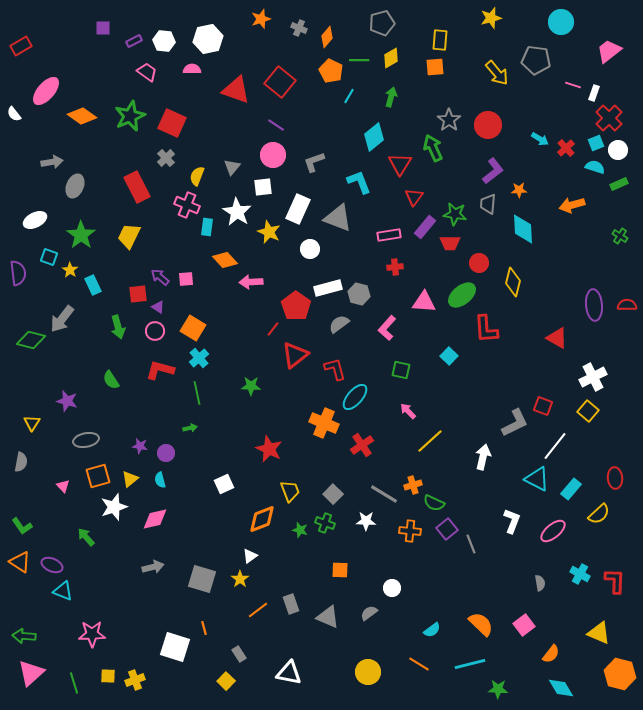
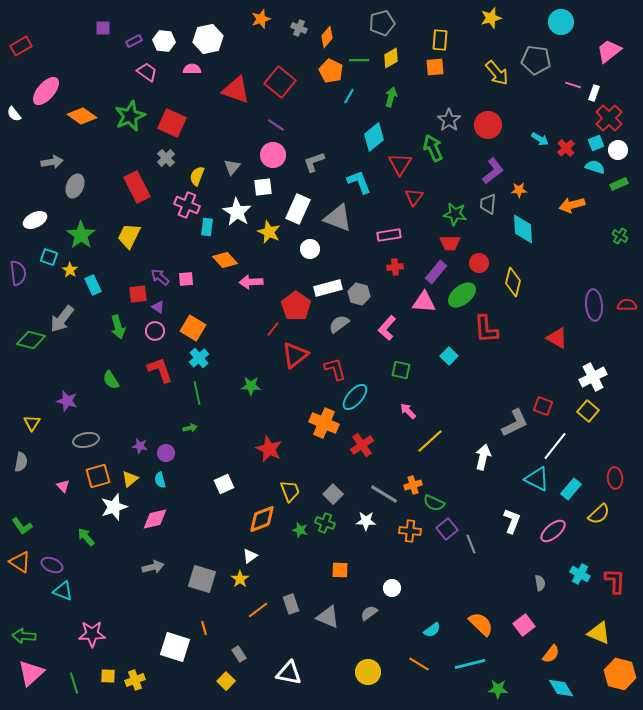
purple rectangle at (425, 227): moved 11 px right, 45 px down
red L-shape at (160, 370): rotated 56 degrees clockwise
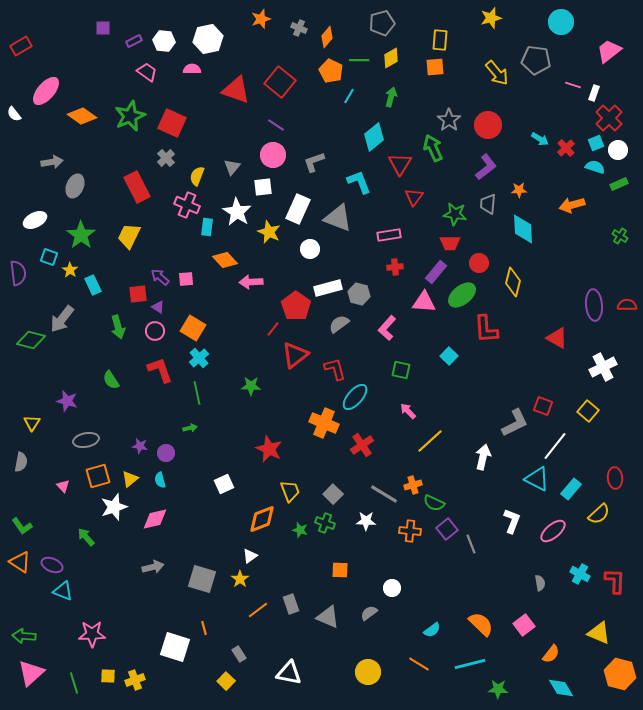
purple L-shape at (493, 171): moved 7 px left, 4 px up
white cross at (593, 377): moved 10 px right, 10 px up
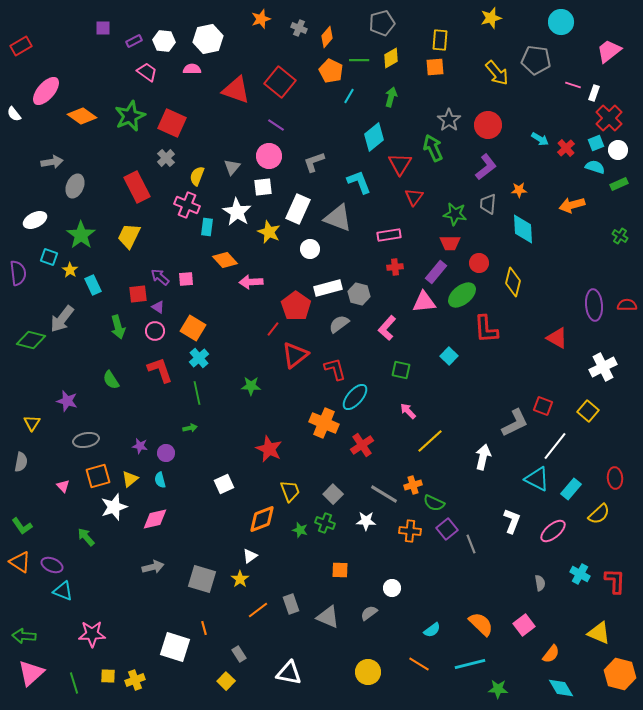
pink circle at (273, 155): moved 4 px left, 1 px down
pink triangle at (424, 302): rotated 10 degrees counterclockwise
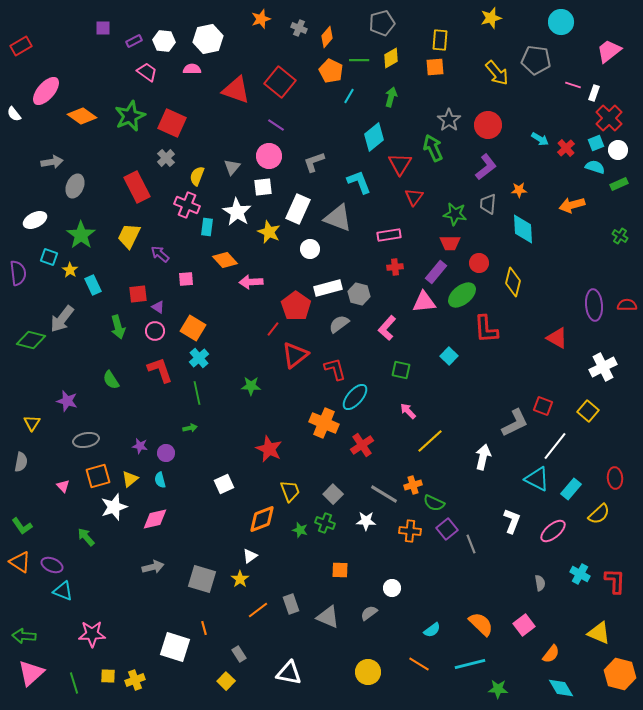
purple arrow at (160, 277): moved 23 px up
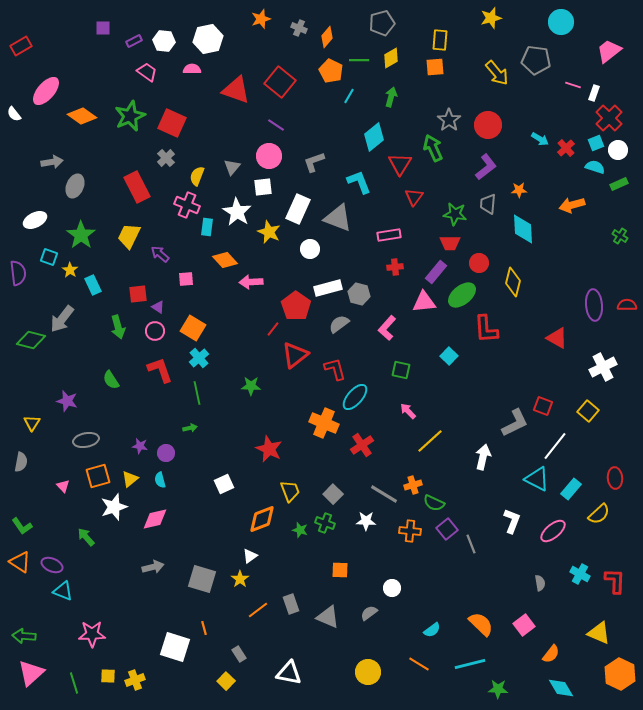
orange hexagon at (620, 674): rotated 12 degrees clockwise
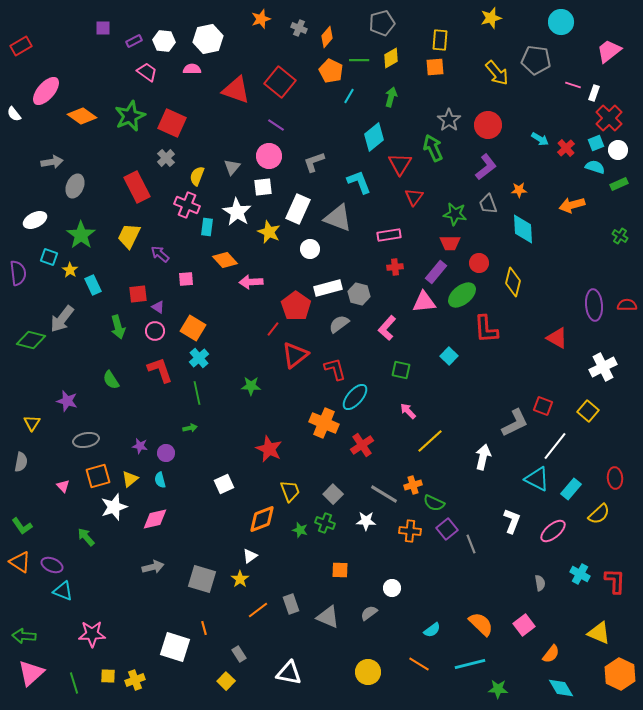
gray trapezoid at (488, 204): rotated 25 degrees counterclockwise
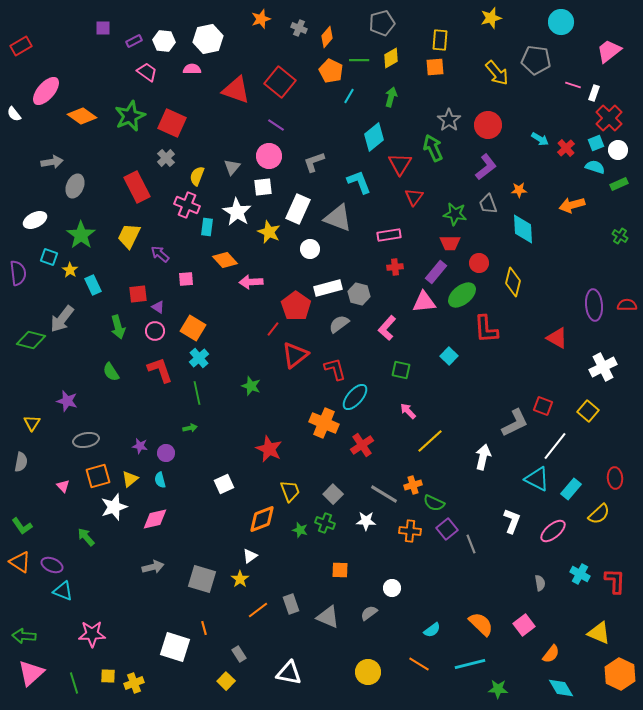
green semicircle at (111, 380): moved 8 px up
green star at (251, 386): rotated 18 degrees clockwise
yellow cross at (135, 680): moved 1 px left, 3 px down
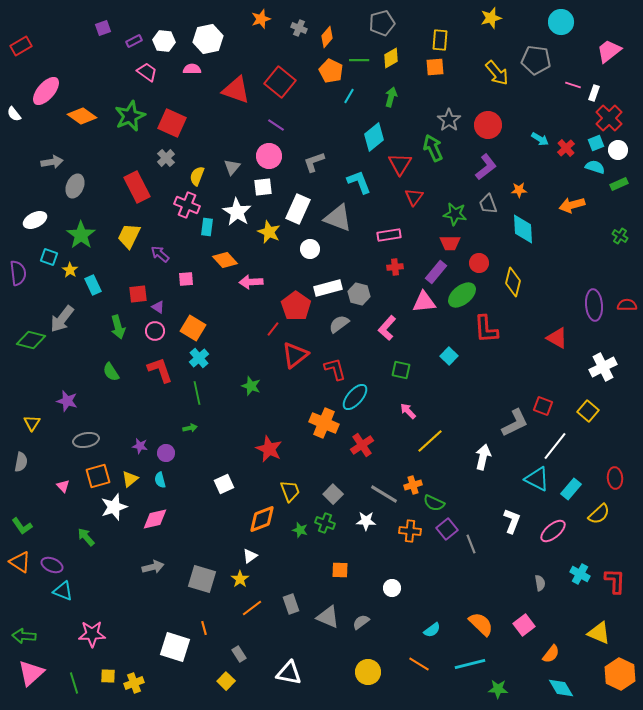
purple square at (103, 28): rotated 21 degrees counterclockwise
orange line at (258, 610): moved 6 px left, 2 px up
gray semicircle at (369, 613): moved 8 px left, 9 px down
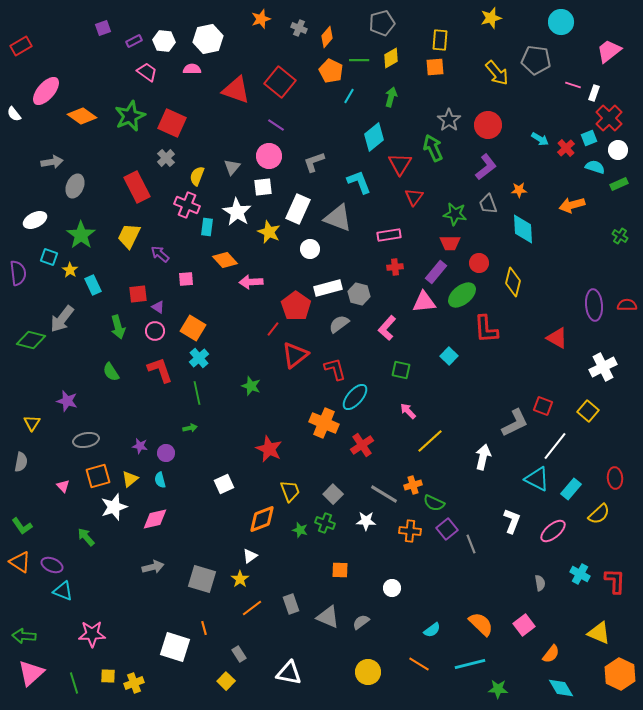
cyan square at (596, 143): moved 7 px left, 5 px up
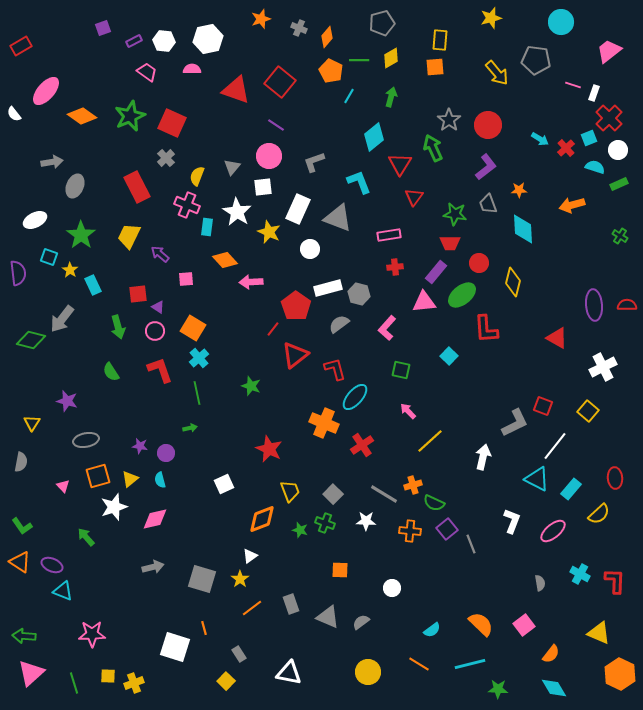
cyan diamond at (561, 688): moved 7 px left
